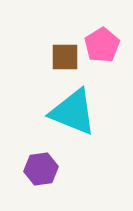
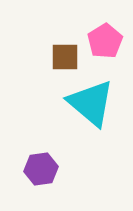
pink pentagon: moved 3 px right, 4 px up
cyan triangle: moved 18 px right, 9 px up; rotated 18 degrees clockwise
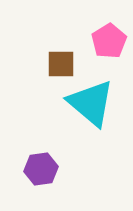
pink pentagon: moved 4 px right
brown square: moved 4 px left, 7 px down
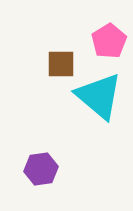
cyan triangle: moved 8 px right, 7 px up
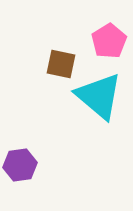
brown square: rotated 12 degrees clockwise
purple hexagon: moved 21 px left, 4 px up
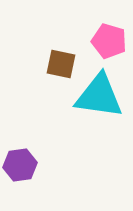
pink pentagon: rotated 24 degrees counterclockwise
cyan triangle: rotated 32 degrees counterclockwise
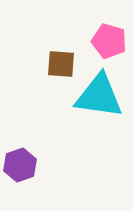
brown square: rotated 8 degrees counterclockwise
purple hexagon: rotated 12 degrees counterclockwise
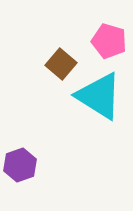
brown square: rotated 36 degrees clockwise
cyan triangle: rotated 24 degrees clockwise
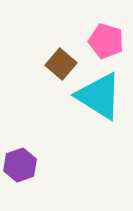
pink pentagon: moved 3 px left
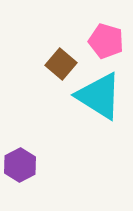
purple hexagon: rotated 8 degrees counterclockwise
